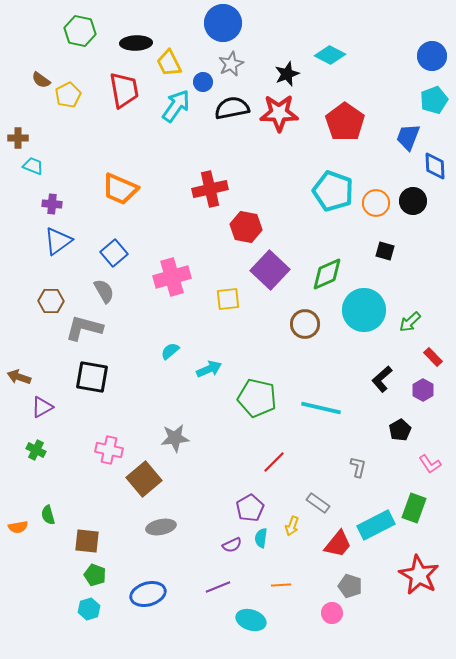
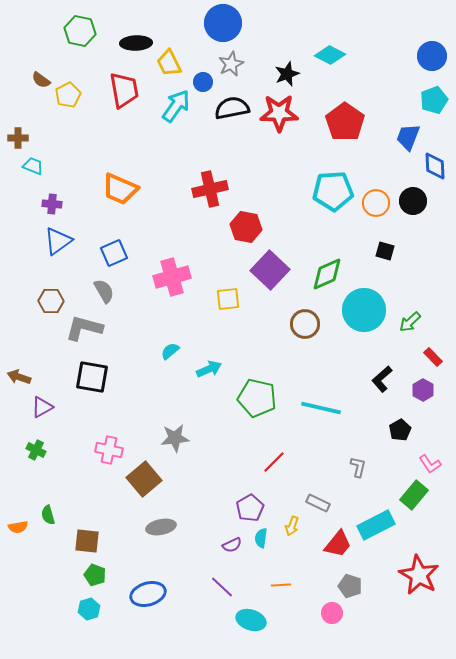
cyan pentagon at (333, 191): rotated 24 degrees counterclockwise
blue square at (114, 253): rotated 16 degrees clockwise
gray rectangle at (318, 503): rotated 10 degrees counterclockwise
green rectangle at (414, 508): moved 13 px up; rotated 20 degrees clockwise
purple line at (218, 587): moved 4 px right; rotated 65 degrees clockwise
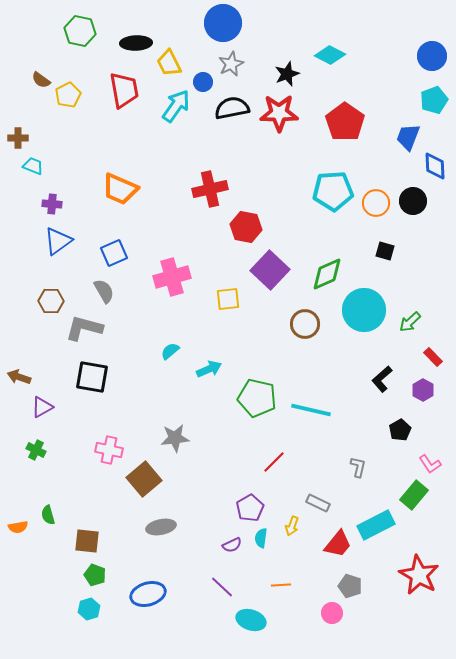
cyan line at (321, 408): moved 10 px left, 2 px down
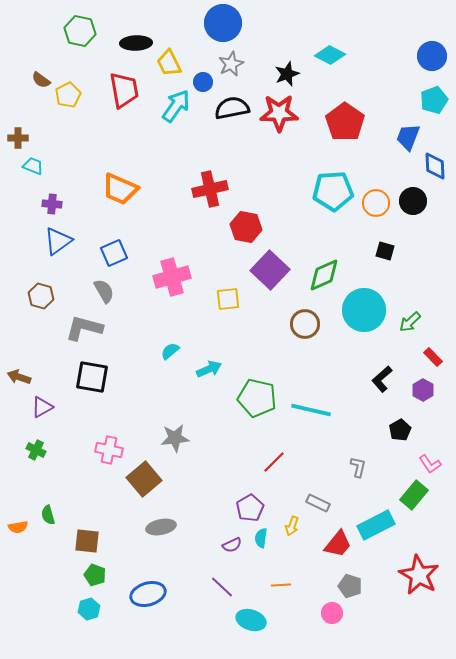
green diamond at (327, 274): moved 3 px left, 1 px down
brown hexagon at (51, 301): moved 10 px left, 5 px up; rotated 15 degrees clockwise
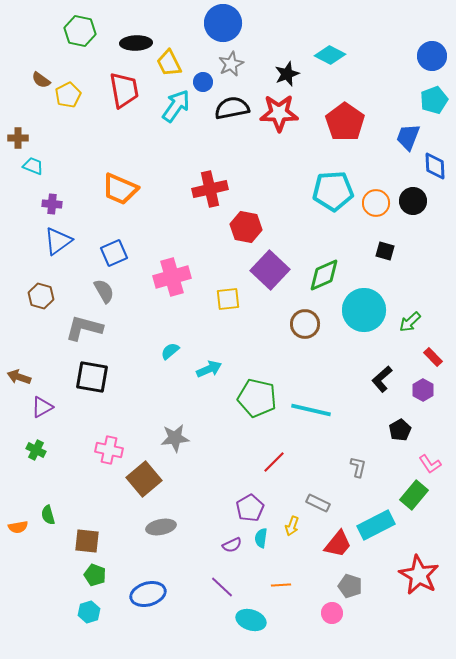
cyan hexagon at (89, 609): moved 3 px down
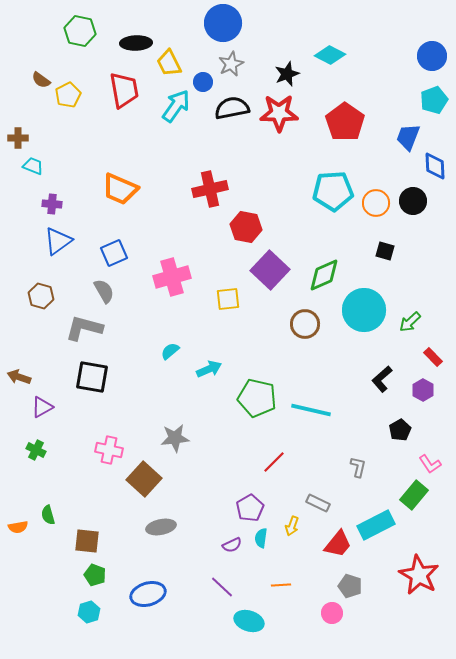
brown square at (144, 479): rotated 8 degrees counterclockwise
cyan ellipse at (251, 620): moved 2 px left, 1 px down
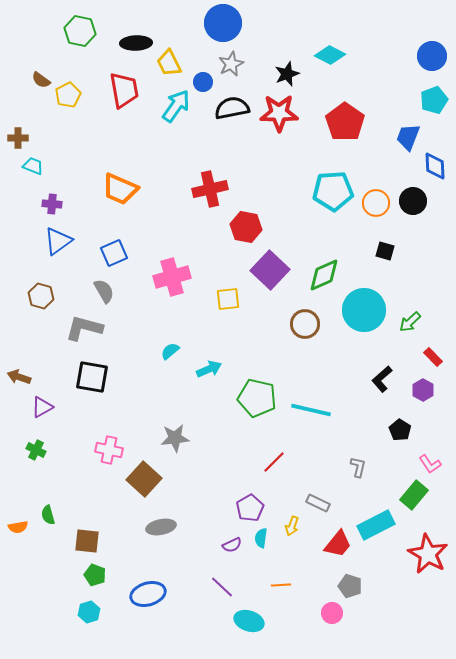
black pentagon at (400, 430): rotated 10 degrees counterclockwise
red star at (419, 575): moved 9 px right, 21 px up
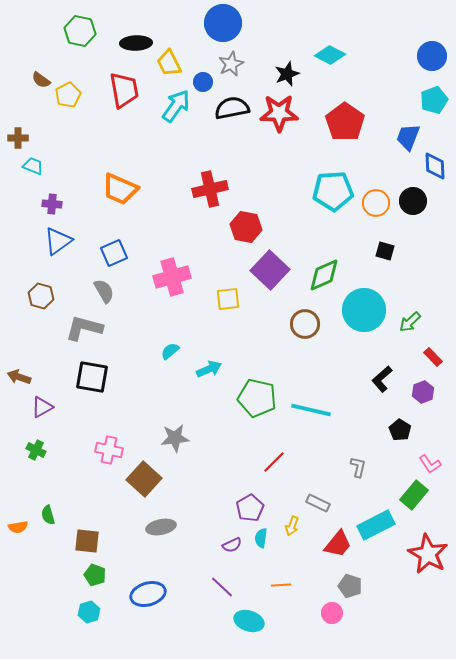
purple hexagon at (423, 390): moved 2 px down; rotated 10 degrees clockwise
